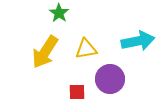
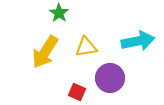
yellow triangle: moved 2 px up
purple circle: moved 1 px up
red square: rotated 24 degrees clockwise
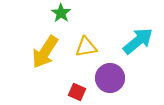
green star: moved 2 px right
cyan arrow: rotated 28 degrees counterclockwise
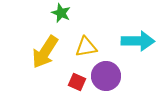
green star: rotated 12 degrees counterclockwise
cyan arrow: rotated 40 degrees clockwise
purple circle: moved 4 px left, 2 px up
red square: moved 10 px up
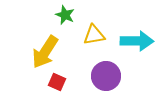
green star: moved 4 px right, 2 px down
cyan arrow: moved 1 px left
yellow triangle: moved 8 px right, 12 px up
red square: moved 20 px left
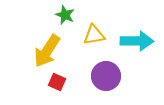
yellow arrow: moved 2 px right, 1 px up
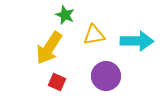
yellow arrow: moved 2 px right, 3 px up
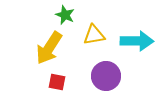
red square: rotated 12 degrees counterclockwise
